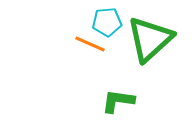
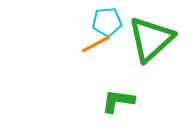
green triangle: moved 1 px right
orange line: moved 6 px right; rotated 52 degrees counterclockwise
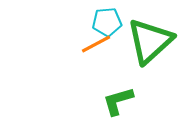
green triangle: moved 1 px left, 2 px down
green L-shape: rotated 24 degrees counterclockwise
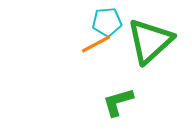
green L-shape: moved 1 px down
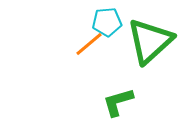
orange line: moved 7 px left; rotated 12 degrees counterclockwise
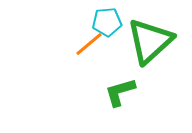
green L-shape: moved 2 px right, 10 px up
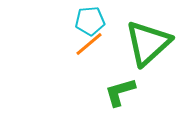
cyan pentagon: moved 17 px left, 1 px up
green triangle: moved 2 px left, 2 px down
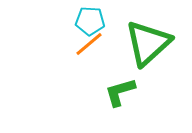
cyan pentagon: rotated 8 degrees clockwise
